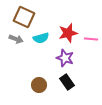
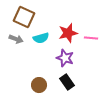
pink line: moved 1 px up
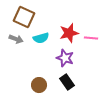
red star: moved 1 px right
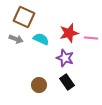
cyan semicircle: moved 1 px down; rotated 140 degrees counterclockwise
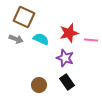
pink line: moved 2 px down
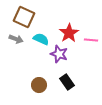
red star: rotated 18 degrees counterclockwise
purple star: moved 6 px left, 4 px up
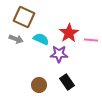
purple star: rotated 18 degrees counterclockwise
